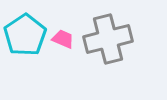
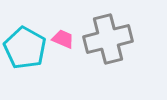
cyan pentagon: moved 13 px down; rotated 9 degrees counterclockwise
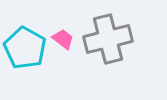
pink trapezoid: rotated 15 degrees clockwise
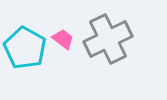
gray cross: rotated 12 degrees counterclockwise
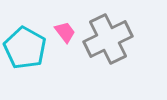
pink trapezoid: moved 2 px right, 7 px up; rotated 15 degrees clockwise
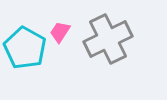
pink trapezoid: moved 5 px left; rotated 110 degrees counterclockwise
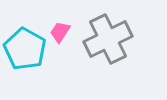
cyan pentagon: moved 1 px down
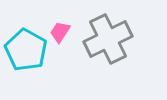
cyan pentagon: moved 1 px right, 1 px down
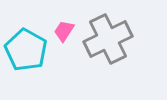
pink trapezoid: moved 4 px right, 1 px up
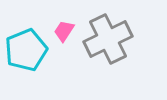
cyan pentagon: rotated 21 degrees clockwise
